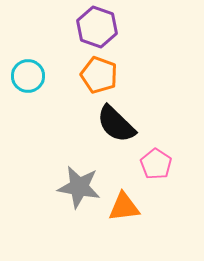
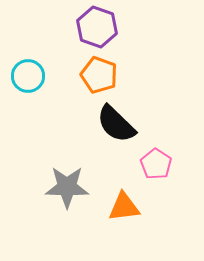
gray star: moved 12 px left; rotated 9 degrees counterclockwise
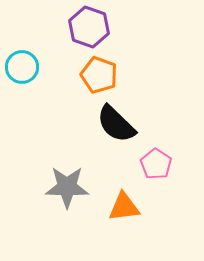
purple hexagon: moved 8 px left
cyan circle: moved 6 px left, 9 px up
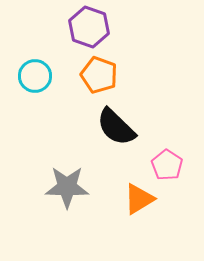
cyan circle: moved 13 px right, 9 px down
black semicircle: moved 3 px down
pink pentagon: moved 11 px right, 1 px down
orange triangle: moved 15 px right, 8 px up; rotated 24 degrees counterclockwise
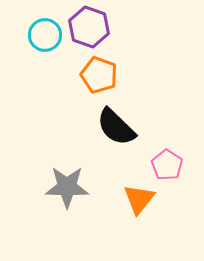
cyan circle: moved 10 px right, 41 px up
orange triangle: rotated 20 degrees counterclockwise
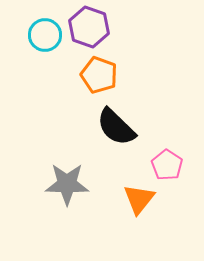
gray star: moved 3 px up
